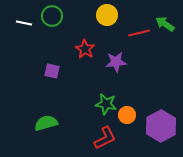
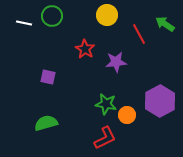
red line: moved 1 px down; rotated 75 degrees clockwise
purple square: moved 4 px left, 6 px down
purple hexagon: moved 1 px left, 25 px up
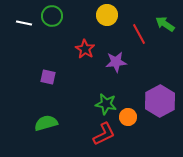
orange circle: moved 1 px right, 2 px down
red L-shape: moved 1 px left, 4 px up
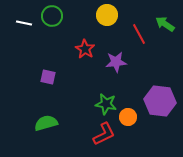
purple hexagon: rotated 24 degrees counterclockwise
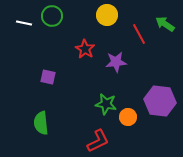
green semicircle: moved 5 px left; rotated 80 degrees counterclockwise
red L-shape: moved 6 px left, 7 px down
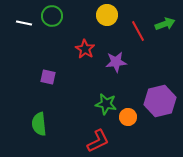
green arrow: rotated 126 degrees clockwise
red line: moved 1 px left, 3 px up
purple hexagon: rotated 20 degrees counterclockwise
green semicircle: moved 2 px left, 1 px down
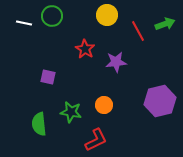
green star: moved 35 px left, 8 px down
orange circle: moved 24 px left, 12 px up
red L-shape: moved 2 px left, 1 px up
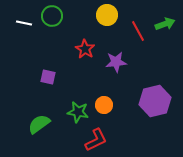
purple hexagon: moved 5 px left
green star: moved 7 px right
green semicircle: rotated 60 degrees clockwise
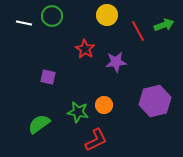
green arrow: moved 1 px left, 1 px down
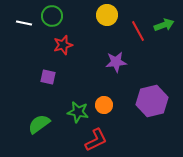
red star: moved 22 px left, 4 px up; rotated 24 degrees clockwise
purple hexagon: moved 3 px left
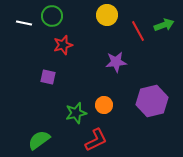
green star: moved 2 px left, 1 px down; rotated 25 degrees counterclockwise
green semicircle: moved 16 px down
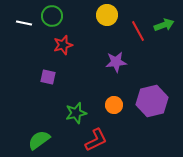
orange circle: moved 10 px right
